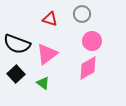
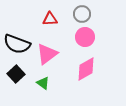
red triangle: rotated 21 degrees counterclockwise
pink circle: moved 7 px left, 4 px up
pink diamond: moved 2 px left, 1 px down
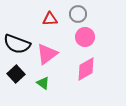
gray circle: moved 4 px left
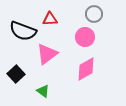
gray circle: moved 16 px right
black semicircle: moved 6 px right, 13 px up
green triangle: moved 8 px down
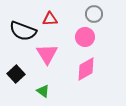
pink triangle: rotated 25 degrees counterclockwise
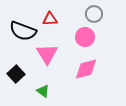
pink diamond: rotated 15 degrees clockwise
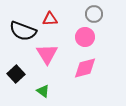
pink diamond: moved 1 px left, 1 px up
